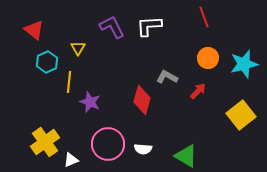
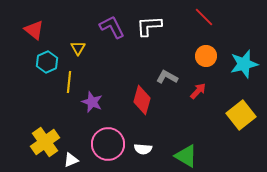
red line: rotated 25 degrees counterclockwise
orange circle: moved 2 px left, 2 px up
purple star: moved 2 px right
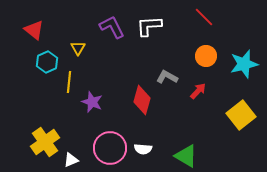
pink circle: moved 2 px right, 4 px down
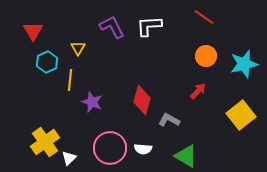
red line: rotated 10 degrees counterclockwise
red triangle: moved 1 px left, 1 px down; rotated 20 degrees clockwise
gray L-shape: moved 2 px right, 43 px down
yellow line: moved 1 px right, 2 px up
white triangle: moved 2 px left, 2 px up; rotated 21 degrees counterclockwise
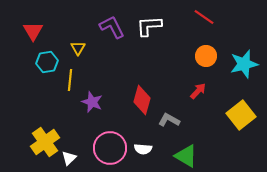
cyan hexagon: rotated 15 degrees clockwise
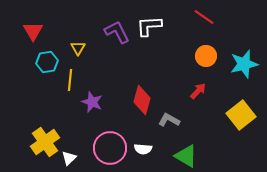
purple L-shape: moved 5 px right, 5 px down
